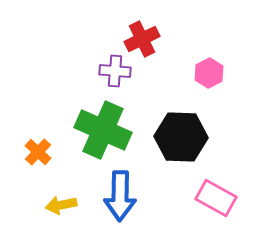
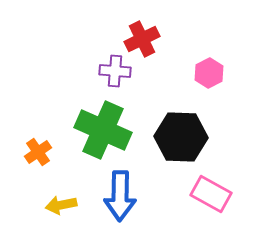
orange cross: rotated 12 degrees clockwise
pink rectangle: moved 5 px left, 4 px up
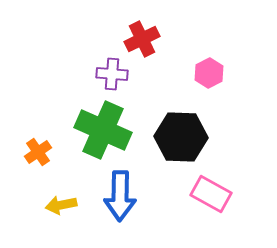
purple cross: moved 3 px left, 3 px down
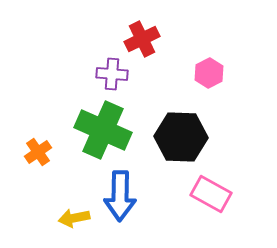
yellow arrow: moved 13 px right, 13 px down
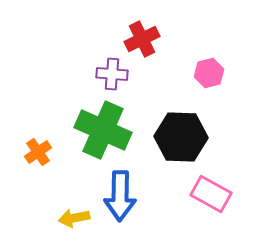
pink hexagon: rotated 12 degrees clockwise
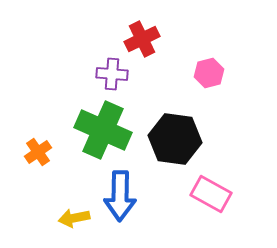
black hexagon: moved 6 px left, 2 px down; rotated 6 degrees clockwise
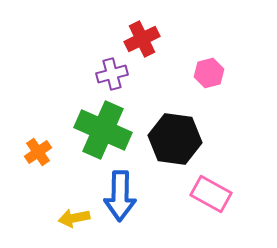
purple cross: rotated 20 degrees counterclockwise
